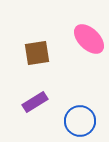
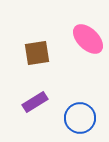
pink ellipse: moved 1 px left
blue circle: moved 3 px up
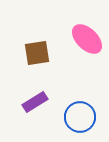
pink ellipse: moved 1 px left
blue circle: moved 1 px up
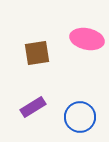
pink ellipse: rotated 32 degrees counterclockwise
purple rectangle: moved 2 px left, 5 px down
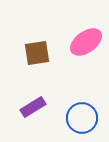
pink ellipse: moved 1 px left, 3 px down; rotated 48 degrees counterclockwise
blue circle: moved 2 px right, 1 px down
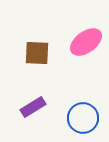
brown square: rotated 12 degrees clockwise
blue circle: moved 1 px right
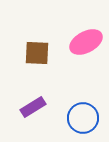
pink ellipse: rotated 8 degrees clockwise
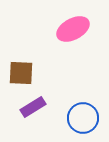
pink ellipse: moved 13 px left, 13 px up
brown square: moved 16 px left, 20 px down
